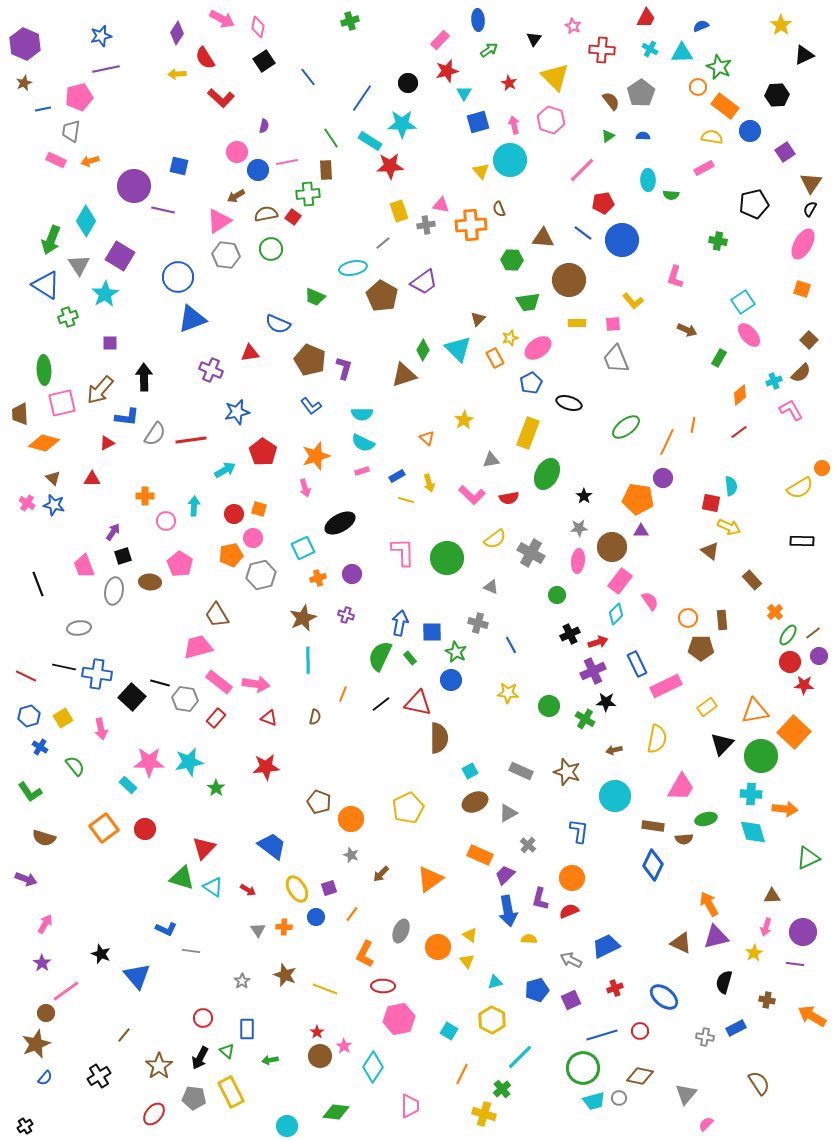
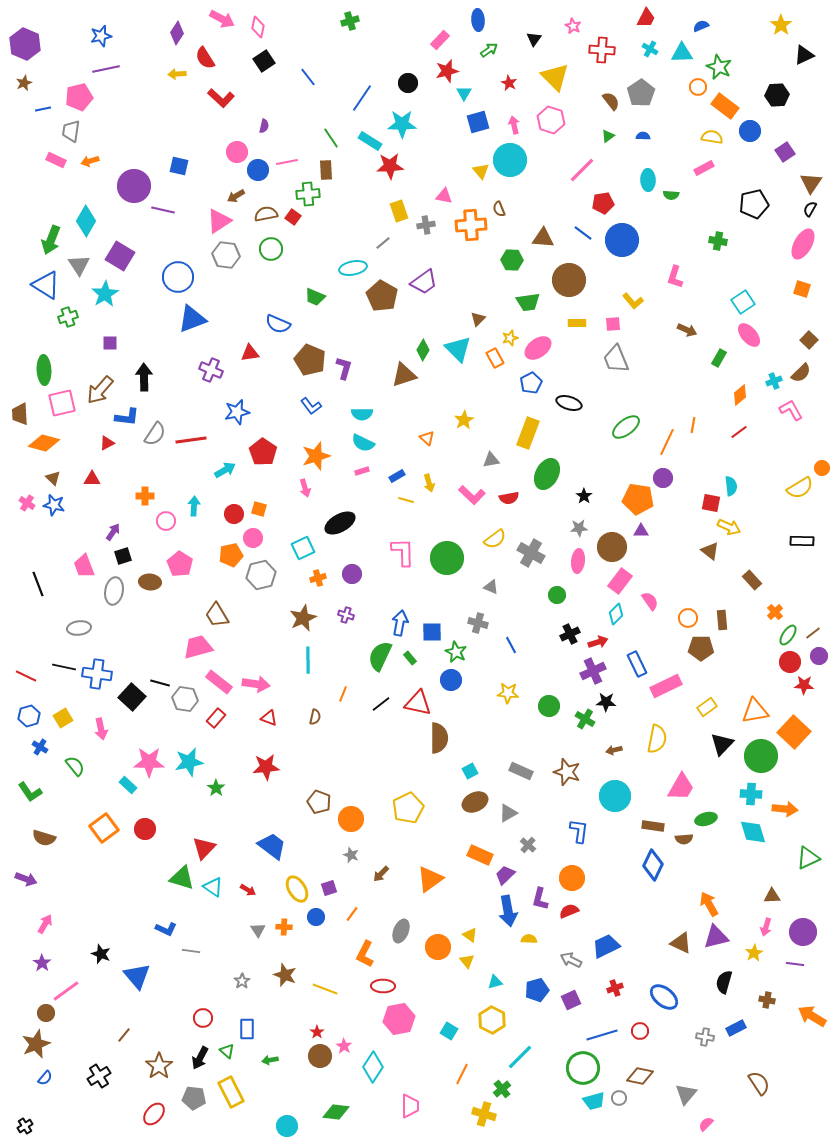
pink triangle at (441, 205): moved 3 px right, 9 px up
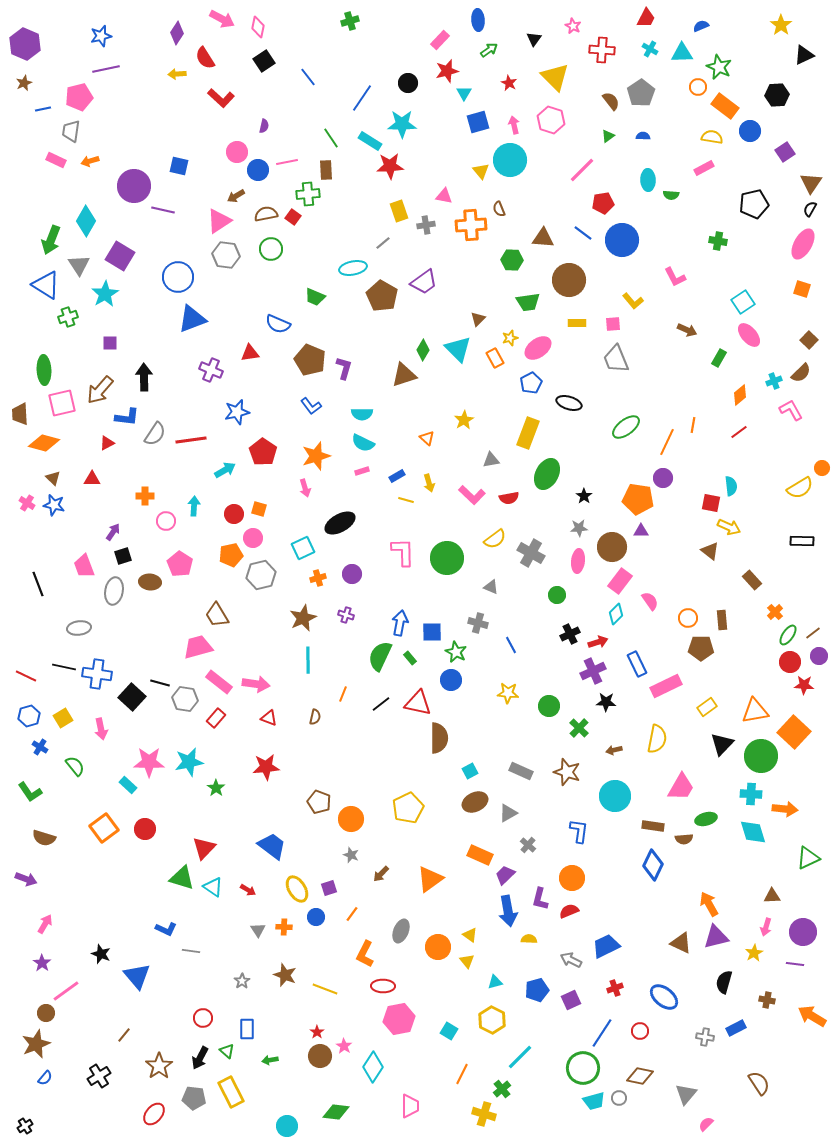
pink L-shape at (675, 277): rotated 45 degrees counterclockwise
green cross at (585, 719): moved 6 px left, 9 px down; rotated 12 degrees clockwise
blue line at (602, 1035): moved 2 px up; rotated 40 degrees counterclockwise
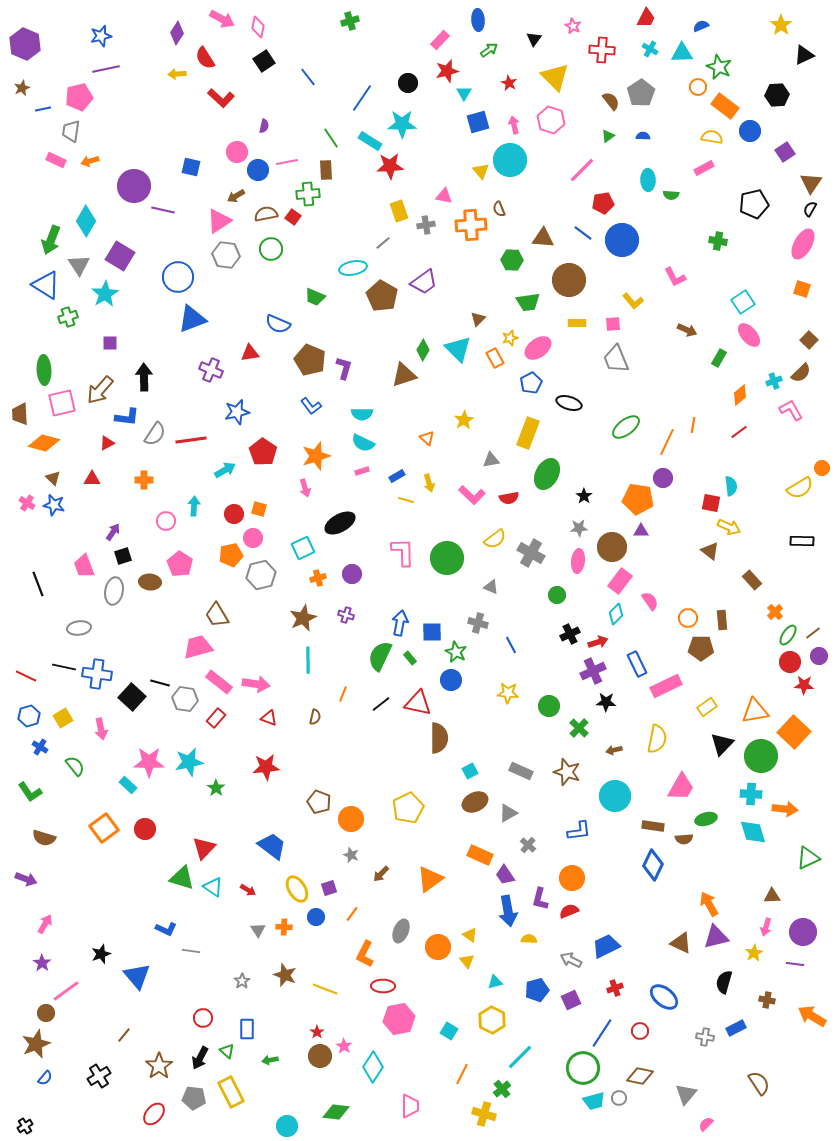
brown star at (24, 83): moved 2 px left, 5 px down
blue square at (179, 166): moved 12 px right, 1 px down
orange cross at (145, 496): moved 1 px left, 16 px up
blue L-shape at (579, 831): rotated 75 degrees clockwise
purple trapezoid at (505, 875): rotated 80 degrees counterclockwise
black star at (101, 954): rotated 30 degrees clockwise
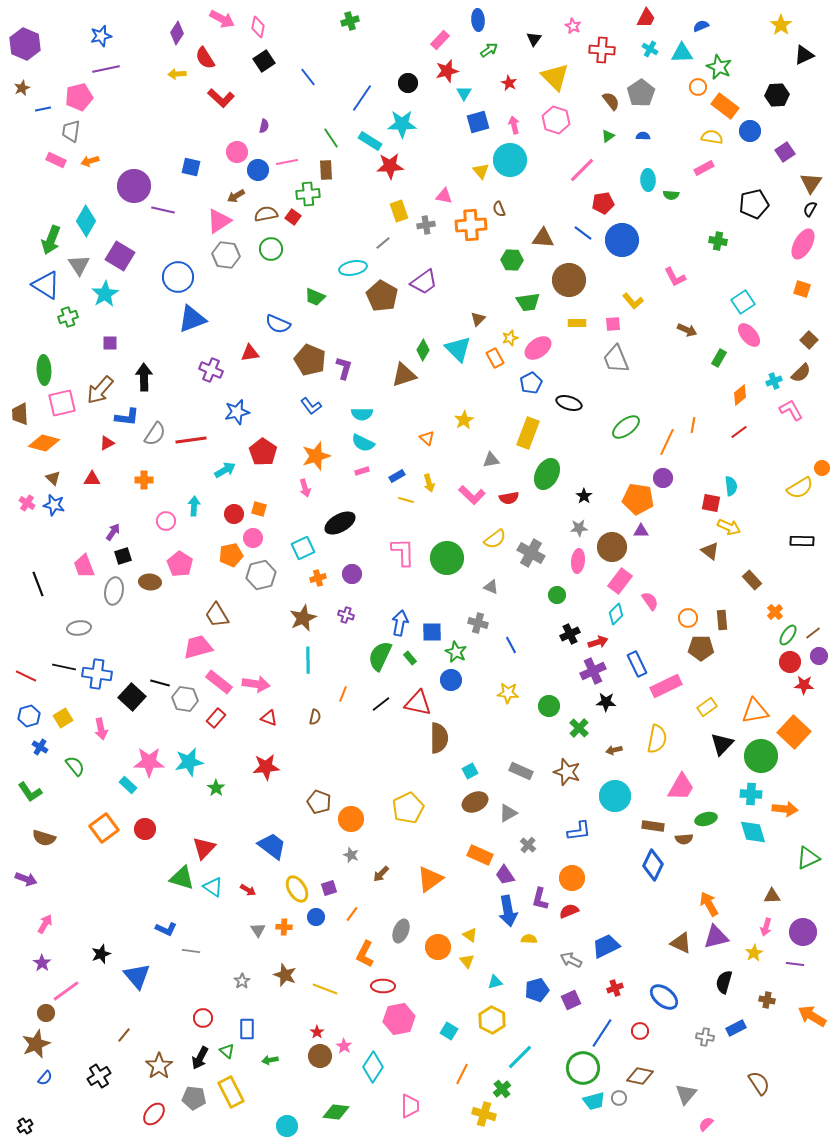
pink hexagon at (551, 120): moved 5 px right
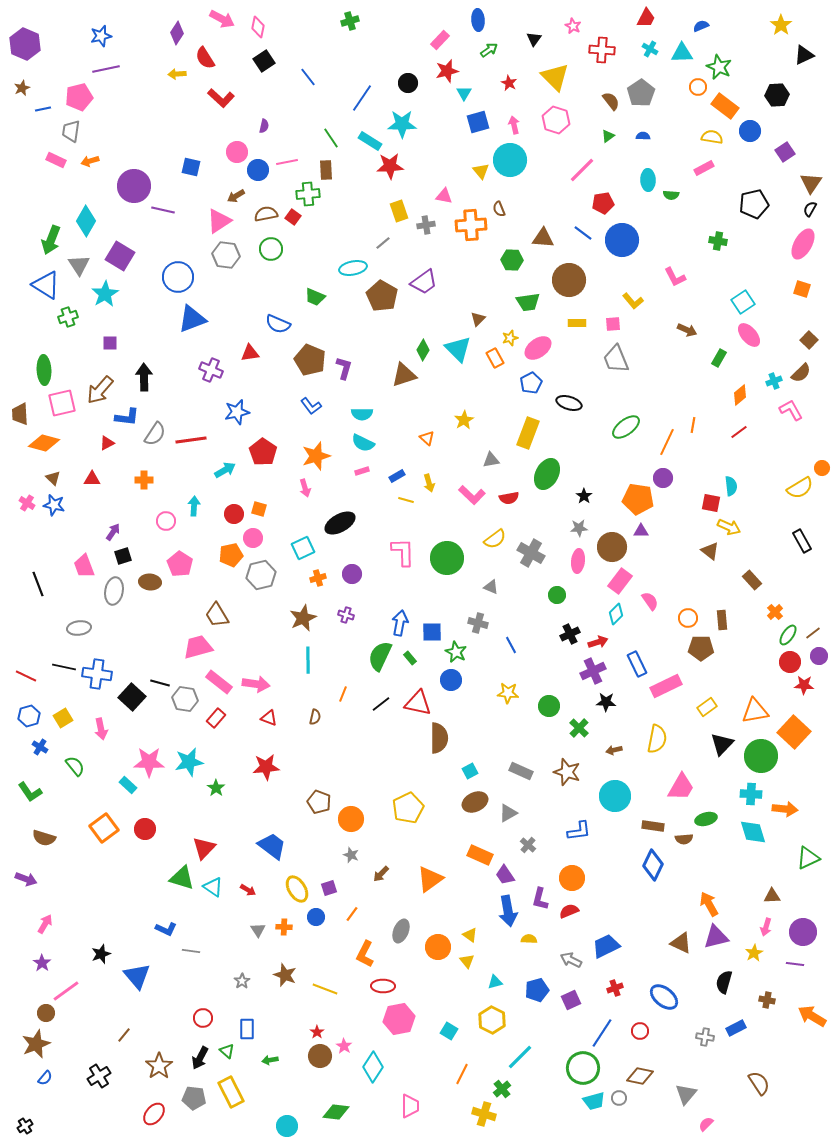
black rectangle at (802, 541): rotated 60 degrees clockwise
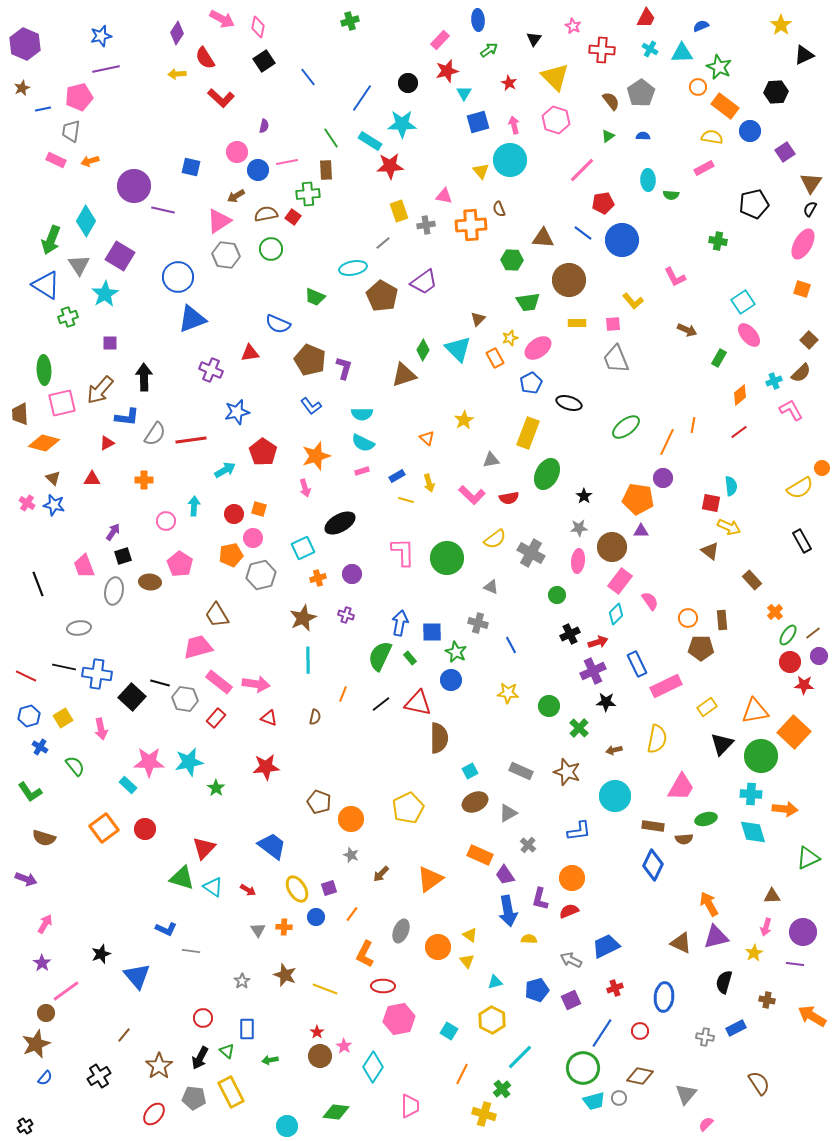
black hexagon at (777, 95): moved 1 px left, 3 px up
blue ellipse at (664, 997): rotated 56 degrees clockwise
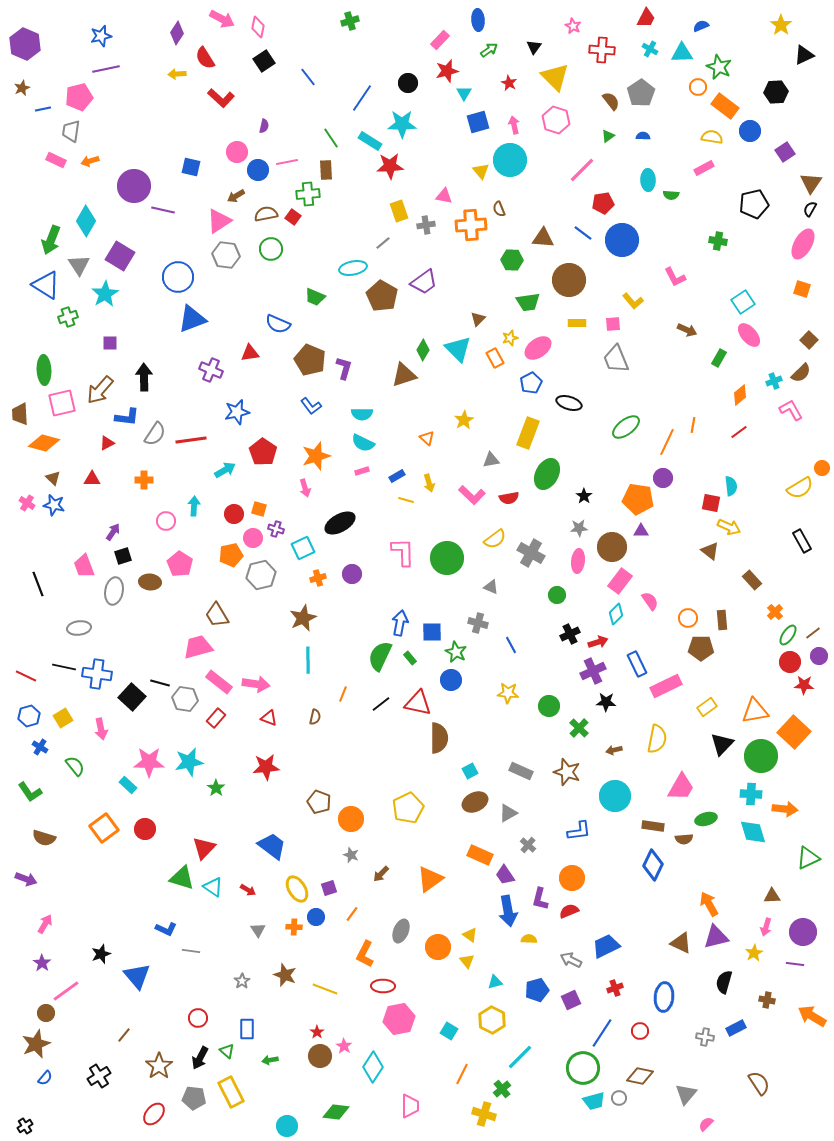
black triangle at (534, 39): moved 8 px down
purple cross at (346, 615): moved 70 px left, 86 px up
orange cross at (284, 927): moved 10 px right
red circle at (203, 1018): moved 5 px left
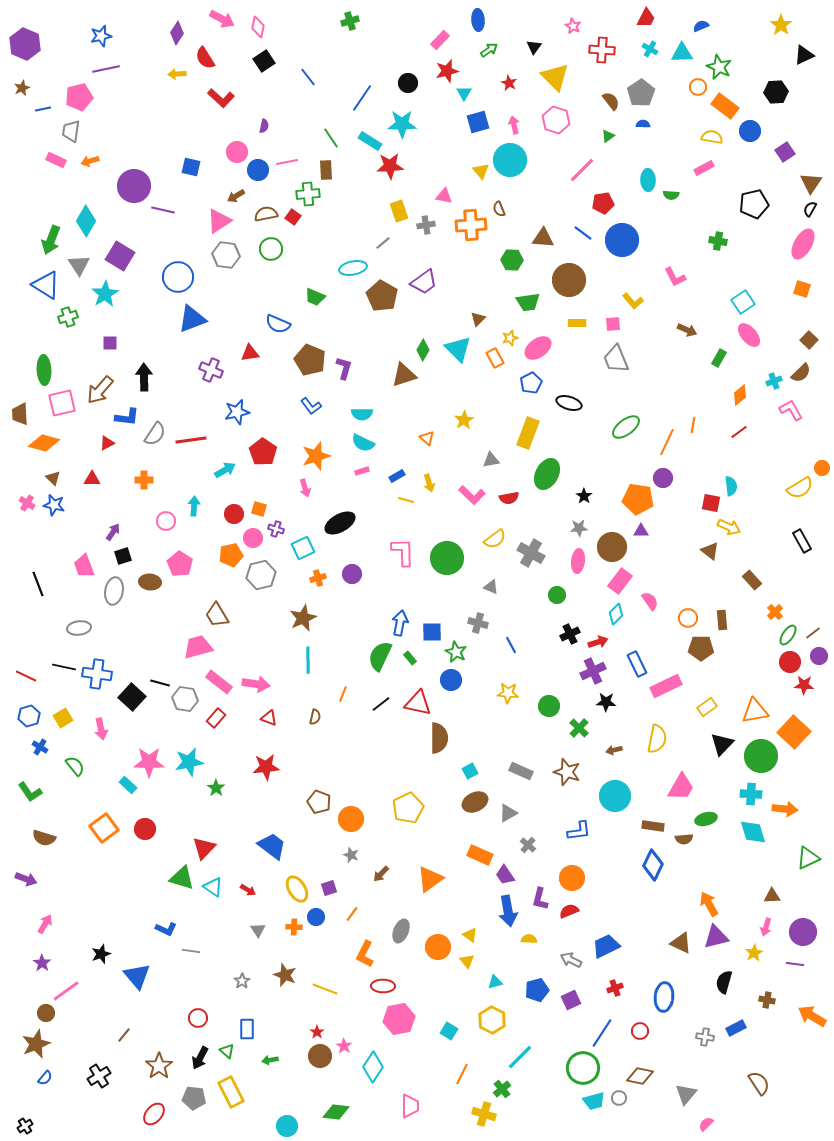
blue semicircle at (643, 136): moved 12 px up
